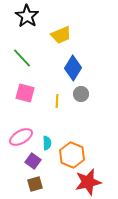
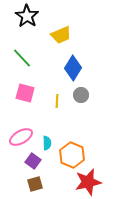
gray circle: moved 1 px down
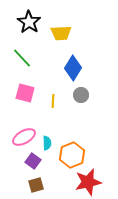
black star: moved 2 px right, 6 px down
yellow trapezoid: moved 2 px up; rotated 20 degrees clockwise
yellow line: moved 4 px left
pink ellipse: moved 3 px right
orange hexagon: rotated 15 degrees clockwise
brown square: moved 1 px right, 1 px down
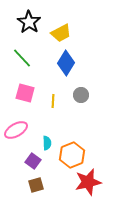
yellow trapezoid: rotated 25 degrees counterclockwise
blue diamond: moved 7 px left, 5 px up
pink ellipse: moved 8 px left, 7 px up
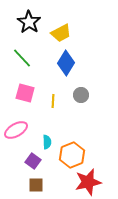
cyan semicircle: moved 1 px up
brown square: rotated 14 degrees clockwise
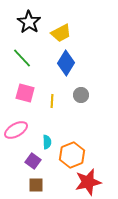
yellow line: moved 1 px left
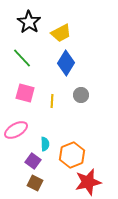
cyan semicircle: moved 2 px left, 2 px down
brown square: moved 1 px left, 2 px up; rotated 28 degrees clockwise
